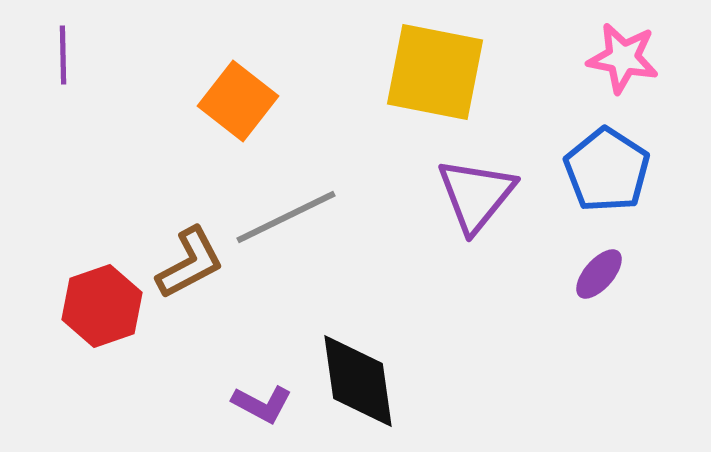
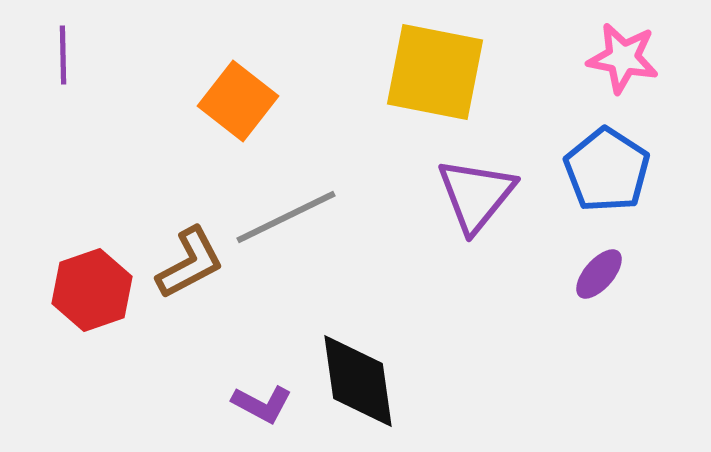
red hexagon: moved 10 px left, 16 px up
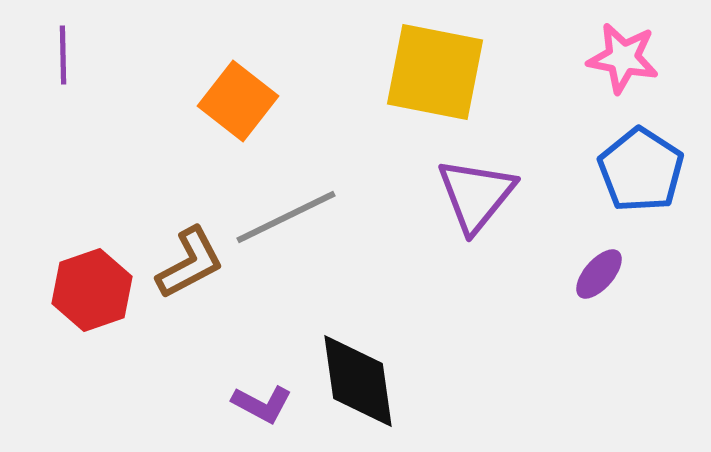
blue pentagon: moved 34 px right
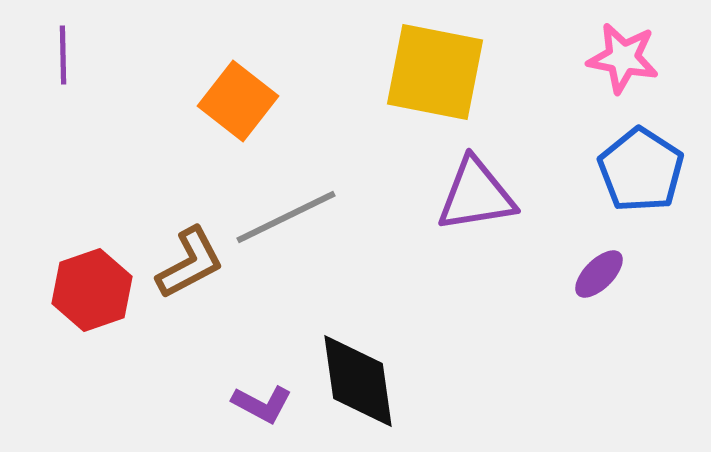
purple triangle: rotated 42 degrees clockwise
purple ellipse: rotated 4 degrees clockwise
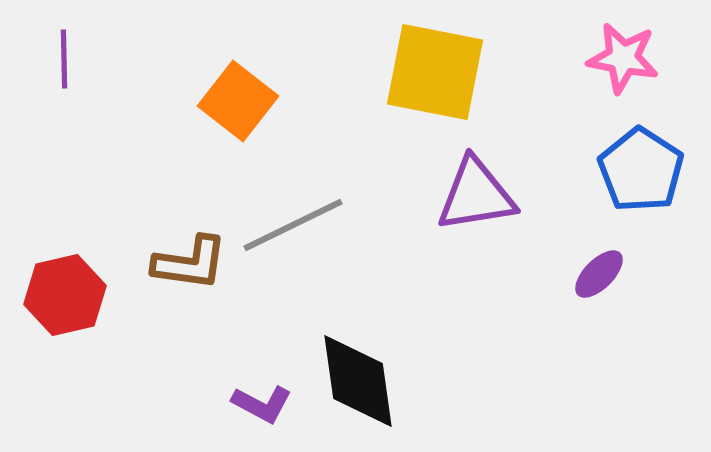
purple line: moved 1 px right, 4 px down
gray line: moved 7 px right, 8 px down
brown L-shape: rotated 36 degrees clockwise
red hexagon: moved 27 px left, 5 px down; rotated 6 degrees clockwise
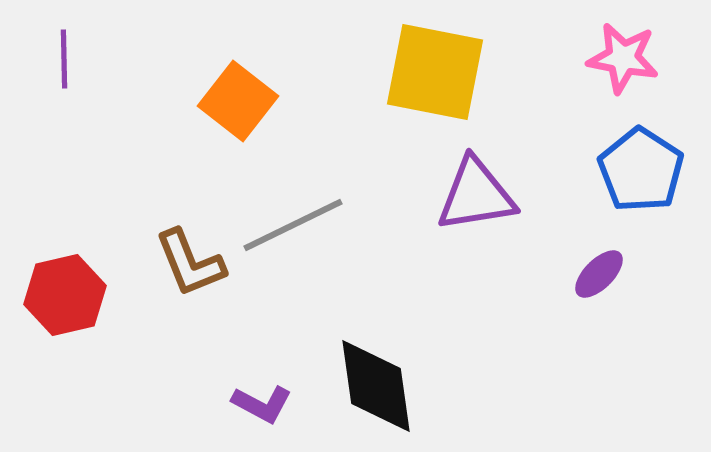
brown L-shape: rotated 60 degrees clockwise
black diamond: moved 18 px right, 5 px down
